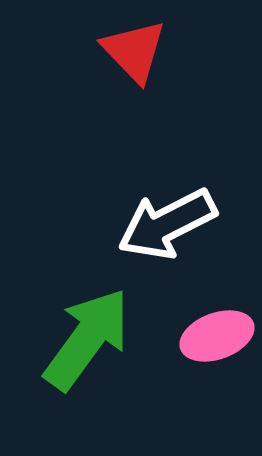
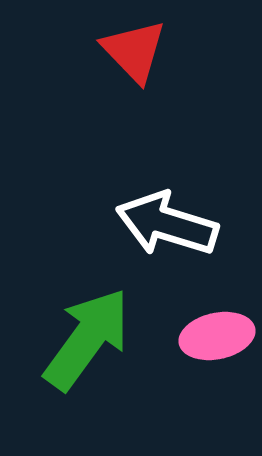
white arrow: rotated 44 degrees clockwise
pink ellipse: rotated 8 degrees clockwise
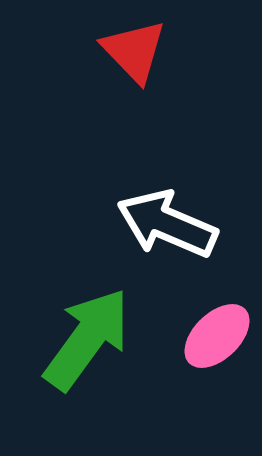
white arrow: rotated 6 degrees clockwise
pink ellipse: rotated 32 degrees counterclockwise
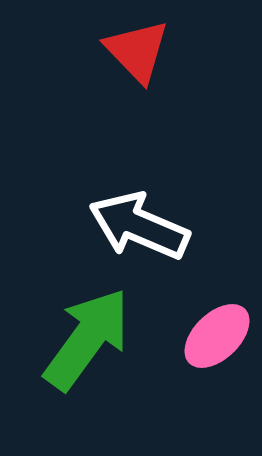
red triangle: moved 3 px right
white arrow: moved 28 px left, 2 px down
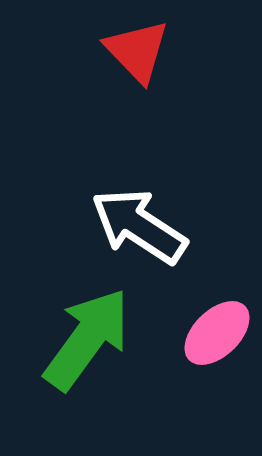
white arrow: rotated 10 degrees clockwise
pink ellipse: moved 3 px up
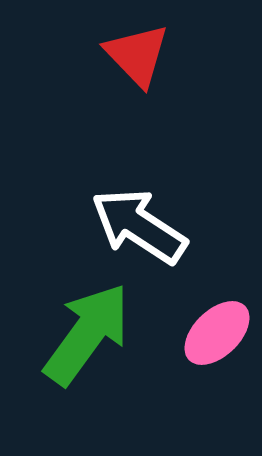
red triangle: moved 4 px down
green arrow: moved 5 px up
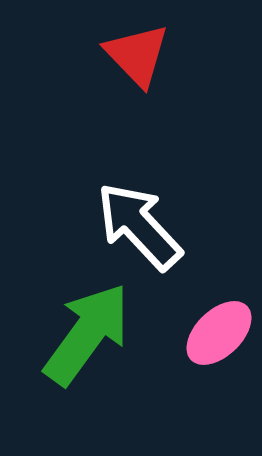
white arrow: rotated 14 degrees clockwise
pink ellipse: moved 2 px right
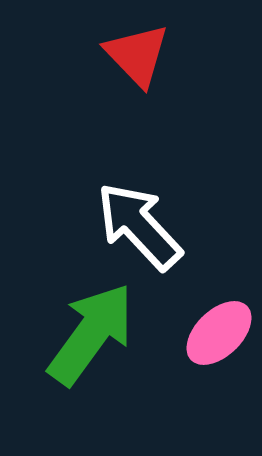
green arrow: moved 4 px right
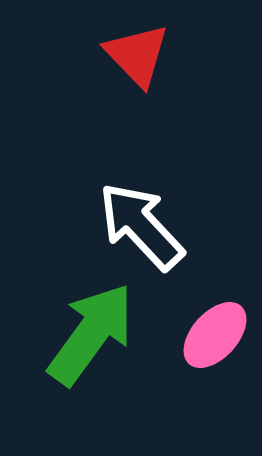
white arrow: moved 2 px right
pink ellipse: moved 4 px left, 2 px down; rotated 4 degrees counterclockwise
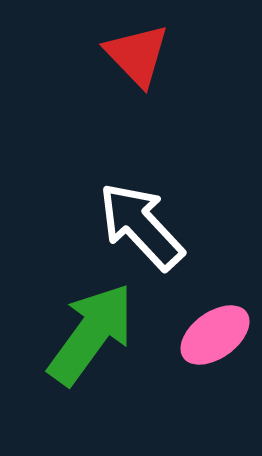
pink ellipse: rotated 12 degrees clockwise
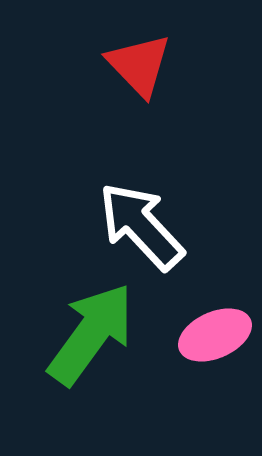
red triangle: moved 2 px right, 10 px down
pink ellipse: rotated 12 degrees clockwise
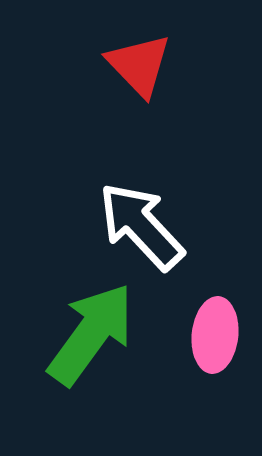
pink ellipse: rotated 60 degrees counterclockwise
